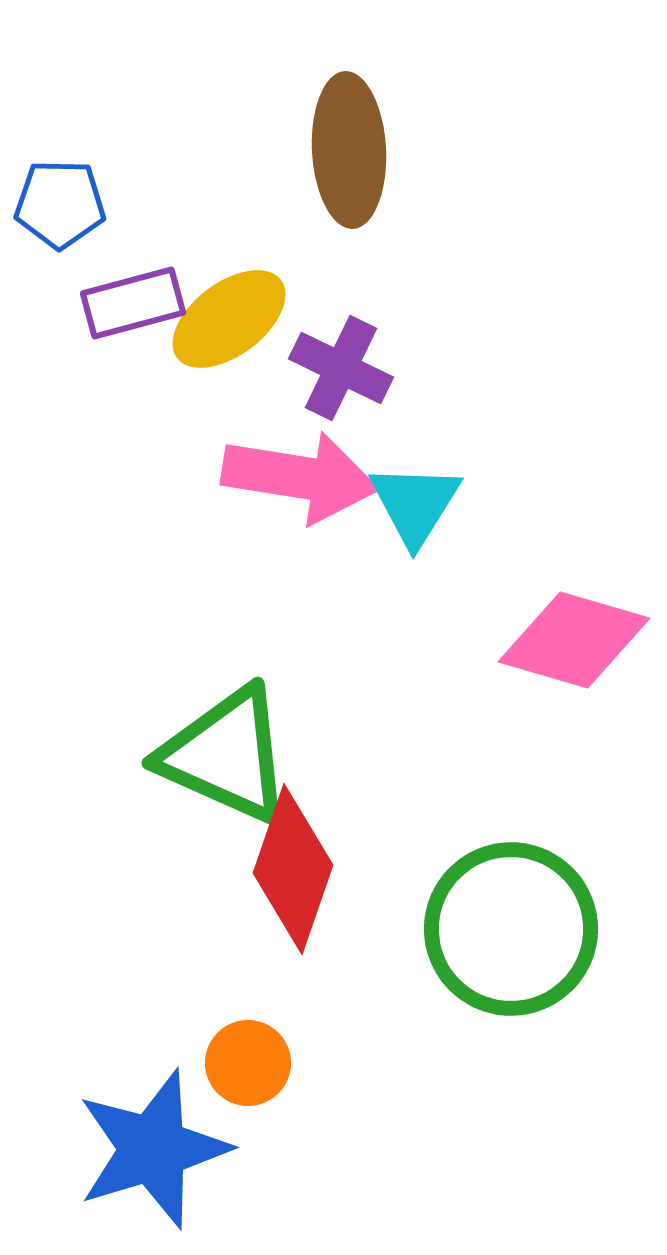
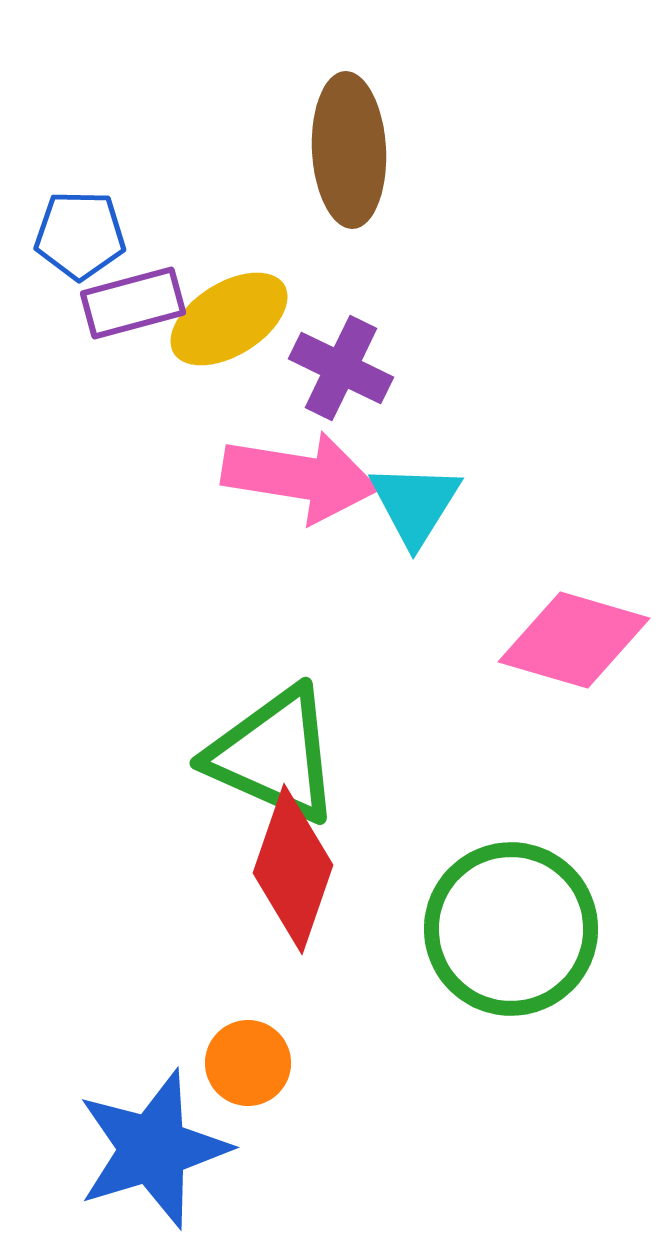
blue pentagon: moved 20 px right, 31 px down
yellow ellipse: rotated 5 degrees clockwise
green triangle: moved 48 px right
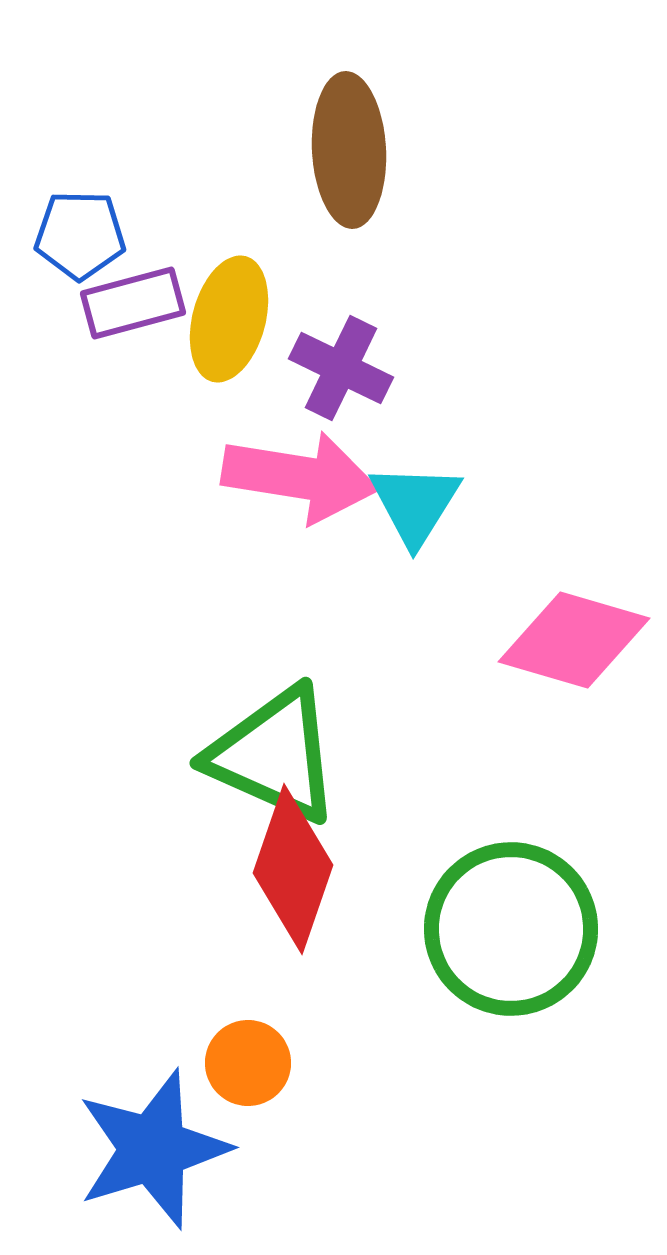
yellow ellipse: rotated 43 degrees counterclockwise
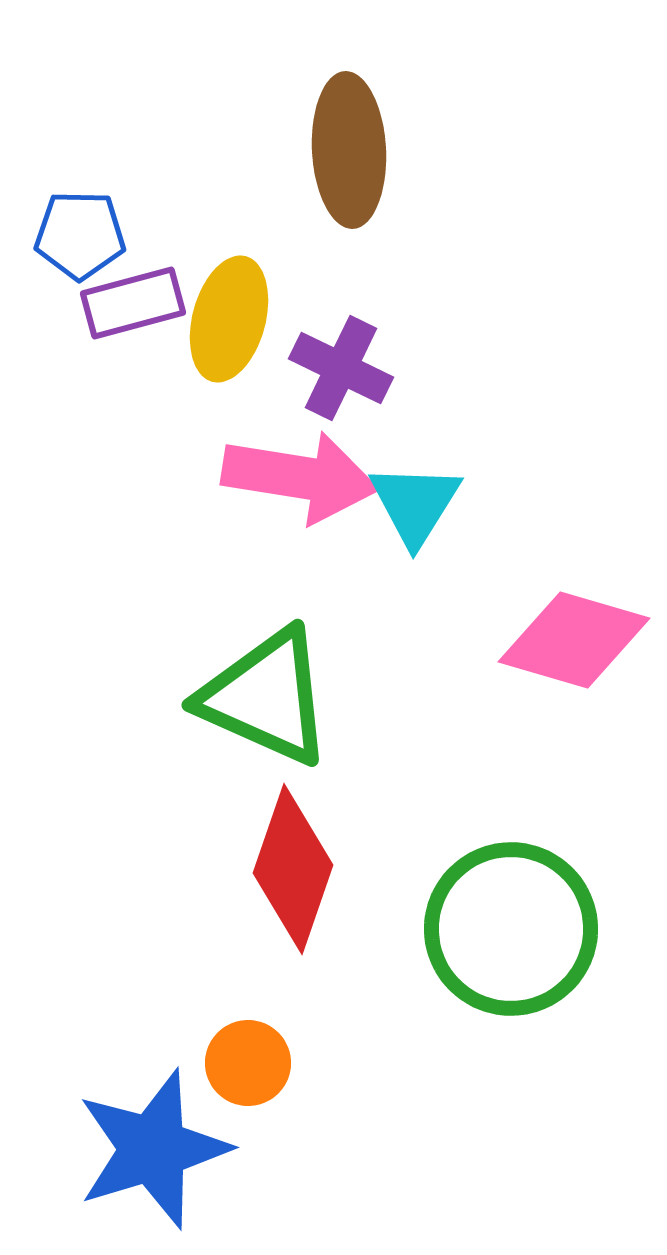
green triangle: moved 8 px left, 58 px up
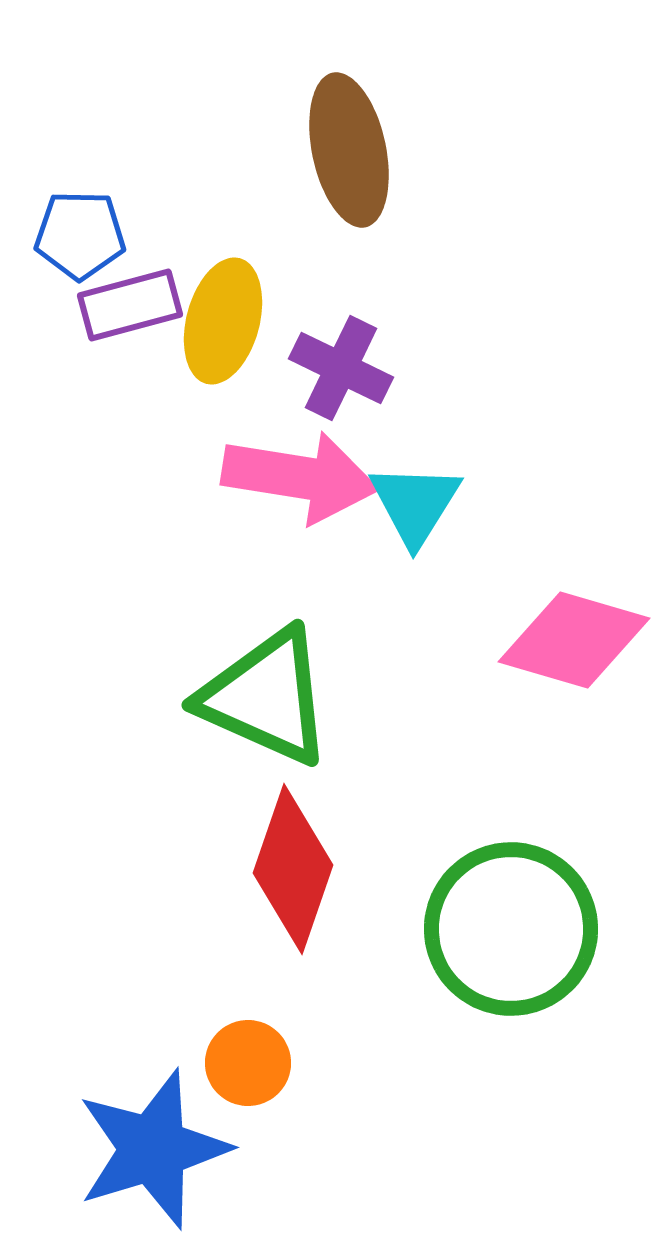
brown ellipse: rotated 9 degrees counterclockwise
purple rectangle: moved 3 px left, 2 px down
yellow ellipse: moved 6 px left, 2 px down
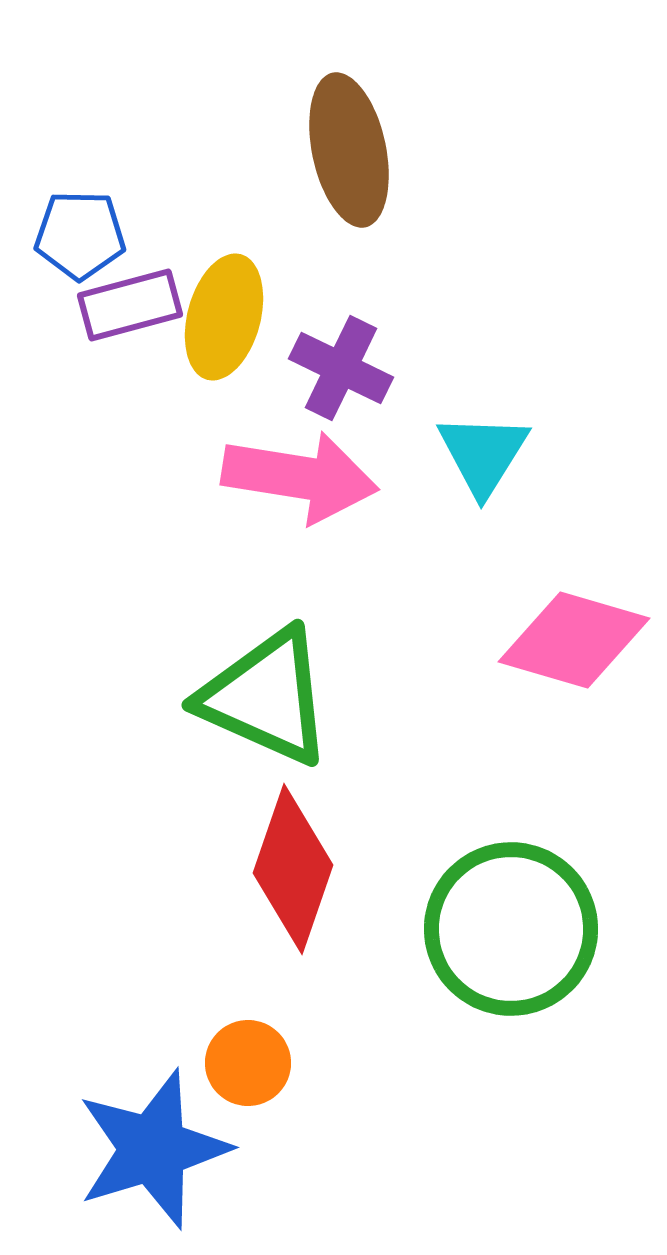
yellow ellipse: moved 1 px right, 4 px up
cyan triangle: moved 68 px right, 50 px up
